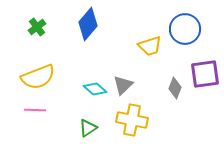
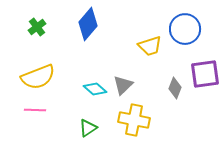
yellow cross: moved 2 px right
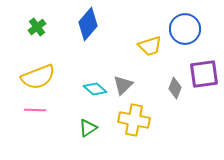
purple square: moved 1 px left
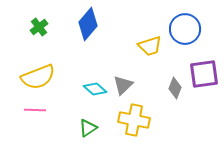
green cross: moved 2 px right
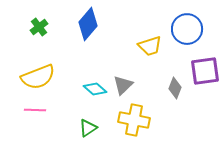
blue circle: moved 2 px right
purple square: moved 1 px right, 3 px up
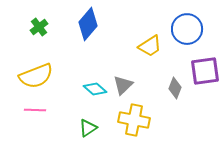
yellow trapezoid: rotated 15 degrees counterclockwise
yellow semicircle: moved 2 px left, 1 px up
